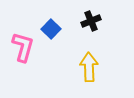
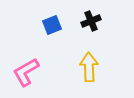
blue square: moved 1 px right, 4 px up; rotated 24 degrees clockwise
pink L-shape: moved 3 px right, 25 px down; rotated 136 degrees counterclockwise
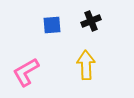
blue square: rotated 18 degrees clockwise
yellow arrow: moved 3 px left, 2 px up
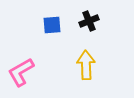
black cross: moved 2 px left
pink L-shape: moved 5 px left
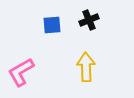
black cross: moved 1 px up
yellow arrow: moved 2 px down
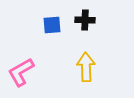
black cross: moved 4 px left; rotated 24 degrees clockwise
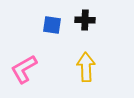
blue square: rotated 12 degrees clockwise
pink L-shape: moved 3 px right, 3 px up
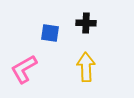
black cross: moved 1 px right, 3 px down
blue square: moved 2 px left, 8 px down
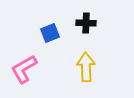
blue square: rotated 30 degrees counterclockwise
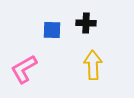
blue square: moved 2 px right, 3 px up; rotated 24 degrees clockwise
yellow arrow: moved 7 px right, 2 px up
